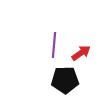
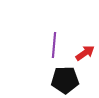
red arrow: moved 4 px right
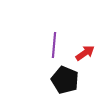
black pentagon: rotated 24 degrees clockwise
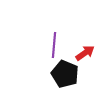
black pentagon: moved 6 px up
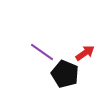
purple line: moved 12 px left, 7 px down; rotated 60 degrees counterclockwise
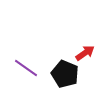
purple line: moved 16 px left, 16 px down
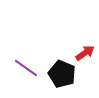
black pentagon: moved 3 px left
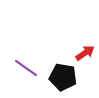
black pentagon: moved 1 px right, 3 px down; rotated 12 degrees counterclockwise
